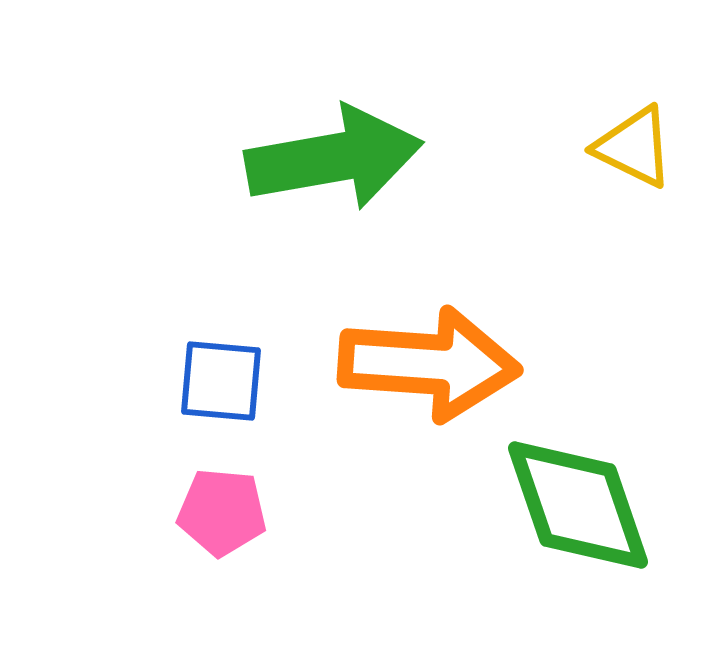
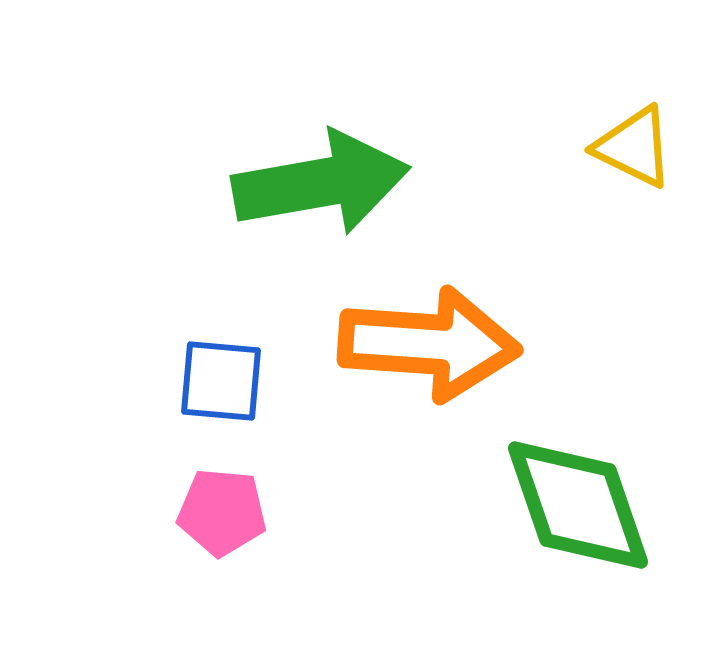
green arrow: moved 13 px left, 25 px down
orange arrow: moved 20 px up
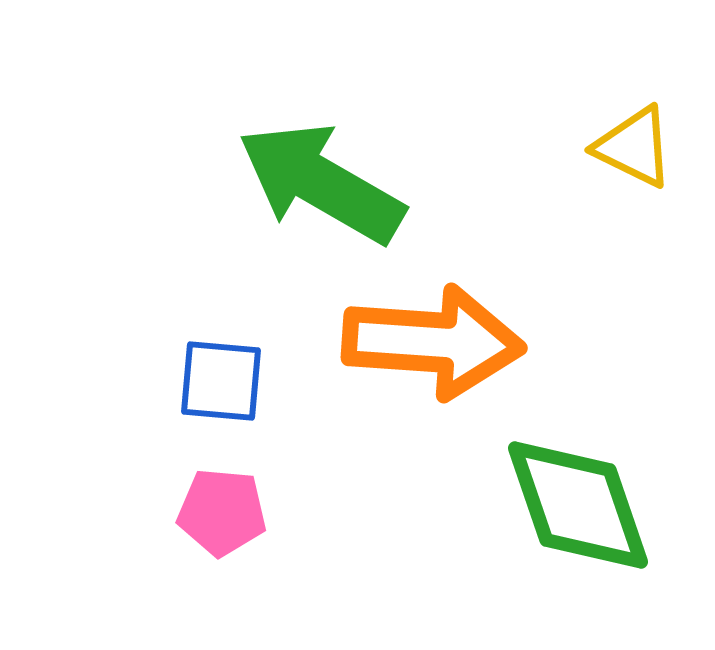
green arrow: rotated 140 degrees counterclockwise
orange arrow: moved 4 px right, 2 px up
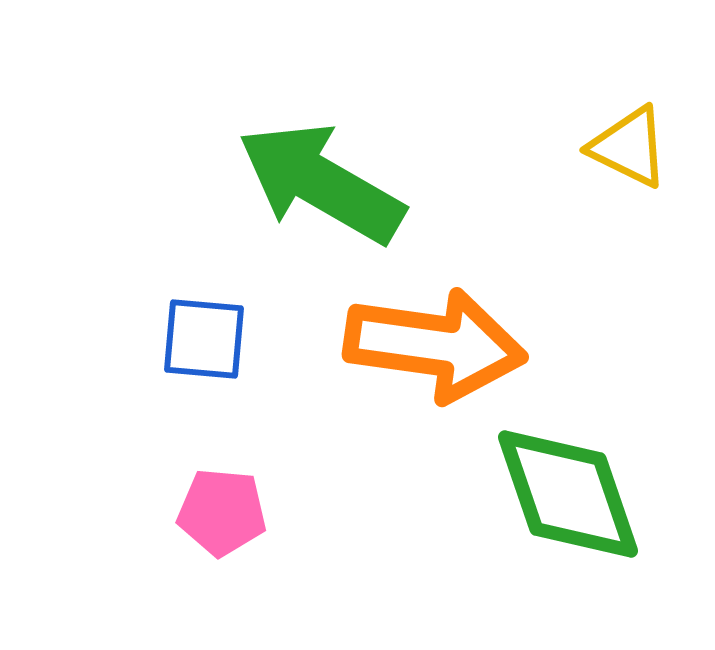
yellow triangle: moved 5 px left
orange arrow: moved 2 px right, 3 px down; rotated 4 degrees clockwise
blue square: moved 17 px left, 42 px up
green diamond: moved 10 px left, 11 px up
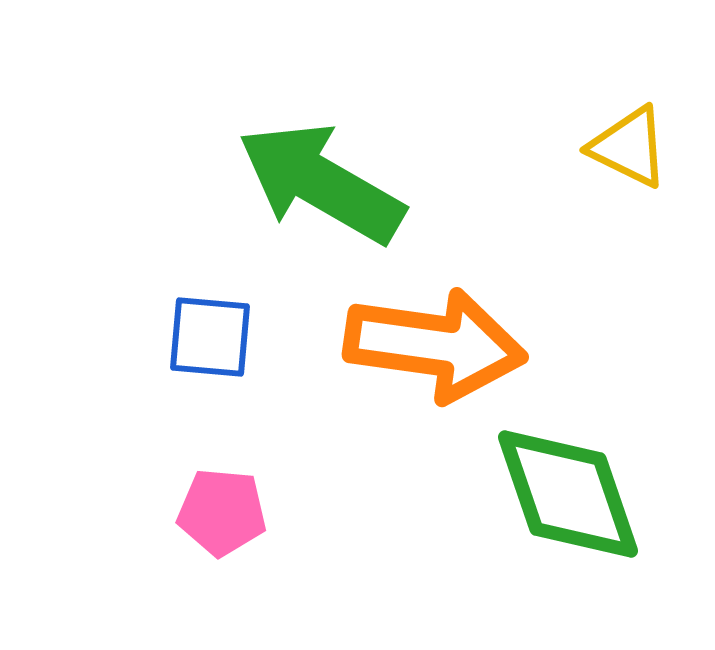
blue square: moved 6 px right, 2 px up
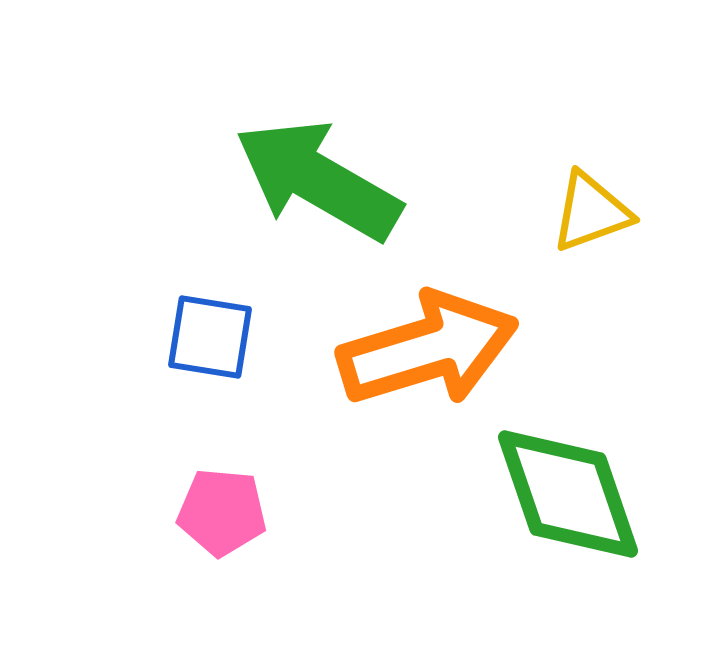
yellow triangle: moved 38 px left, 65 px down; rotated 46 degrees counterclockwise
green arrow: moved 3 px left, 3 px up
blue square: rotated 4 degrees clockwise
orange arrow: moved 7 px left, 4 px down; rotated 25 degrees counterclockwise
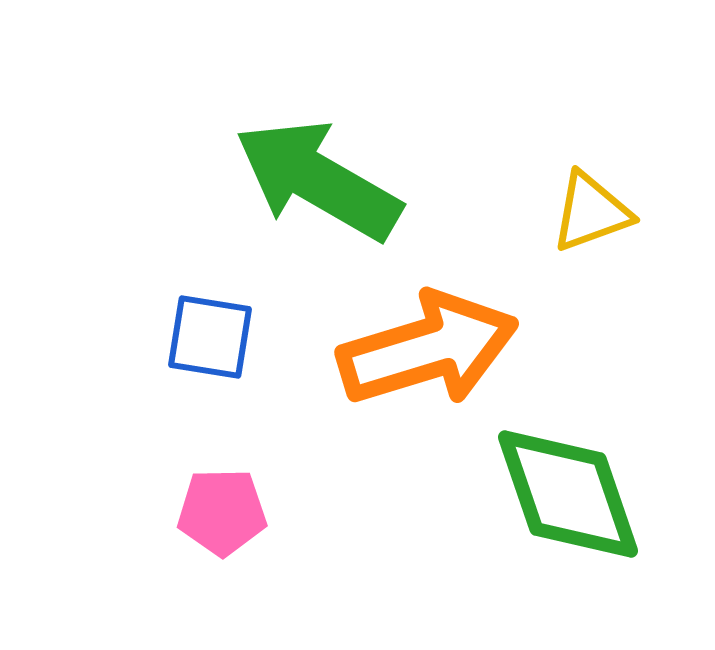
pink pentagon: rotated 6 degrees counterclockwise
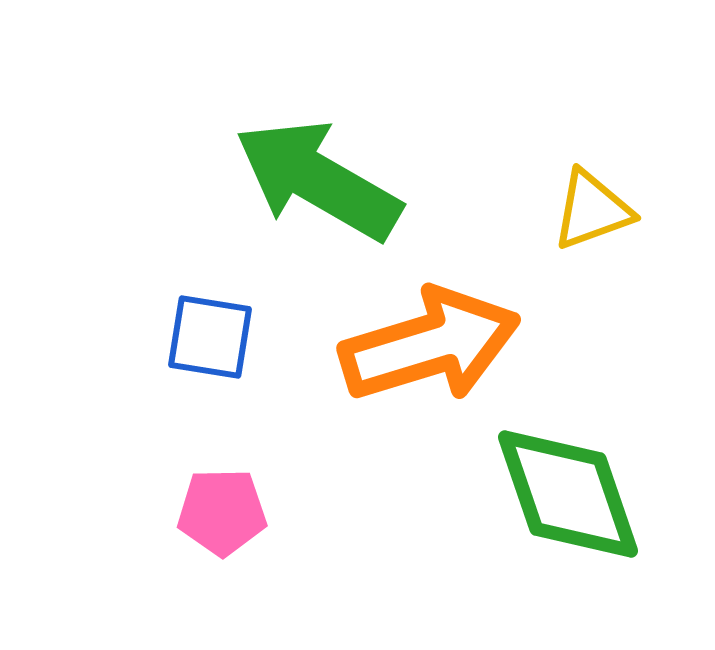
yellow triangle: moved 1 px right, 2 px up
orange arrow: moved 2 px right, 4 px up
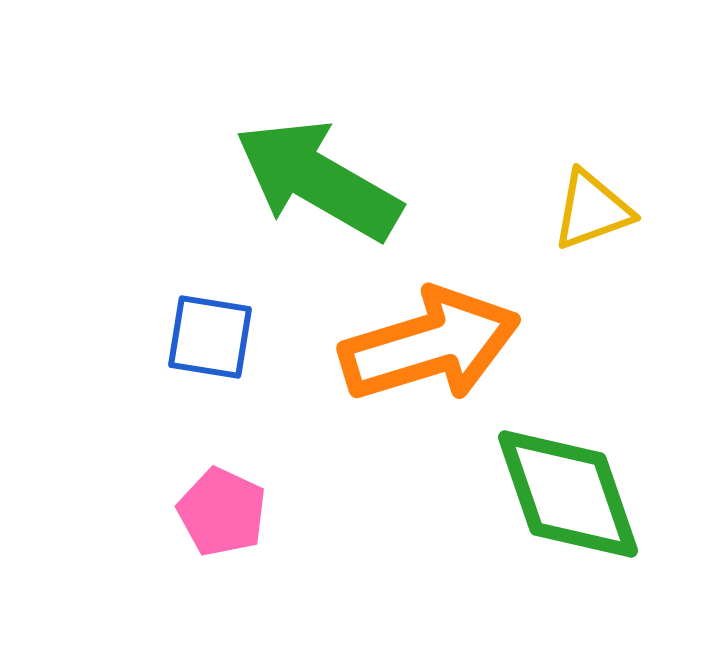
pink pentagon: rotated 26 degrees clockwise
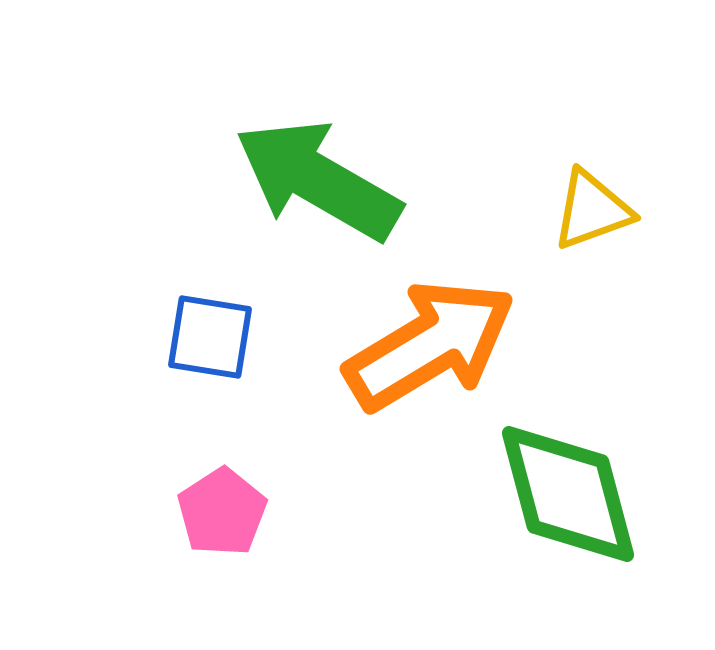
orange arrow: rotated 14 degrees counterclockwise
green diamond: rotated 4 degrees clockwise
pink pentagon: rotated 14 degrees clockwise
